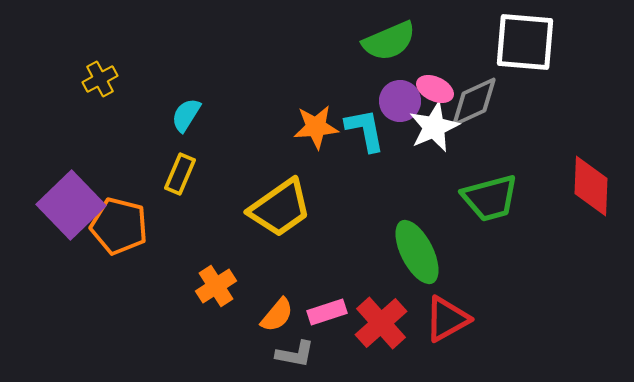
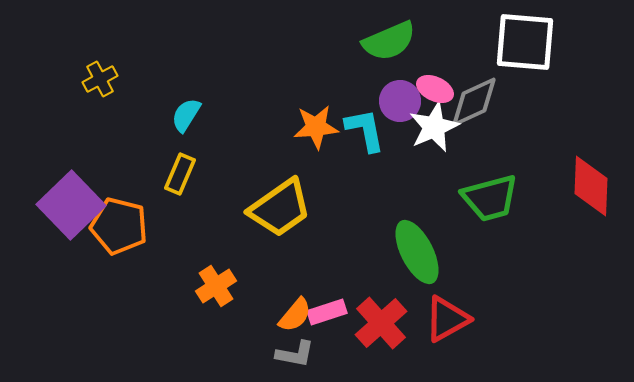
orange semicircle: moved 18 px right
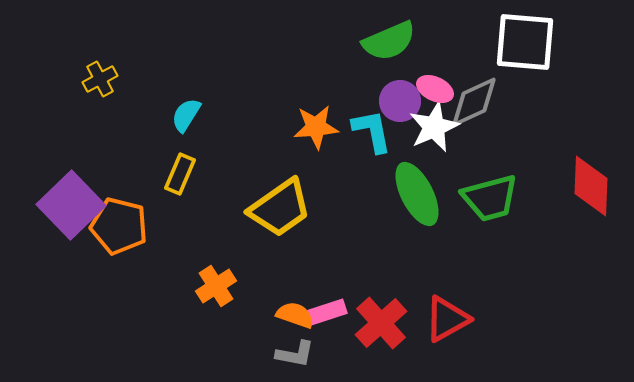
cyan L-shape: moved 7 px right, 1 px down
green ellipse: moved 58 px up
orange semicircle: rotated 111 degrees counterclockwise
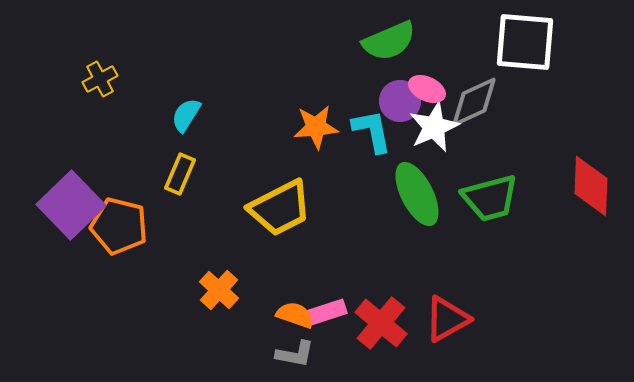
pink ellipse: moved 8 px left
yellow trapezoid: rotated 8 degrees clockwise
orange cross: moved 3 px right, 4 px down; rotated 15 degrees counterclockwise
red cross: rotated 8 degrees counterclockwise
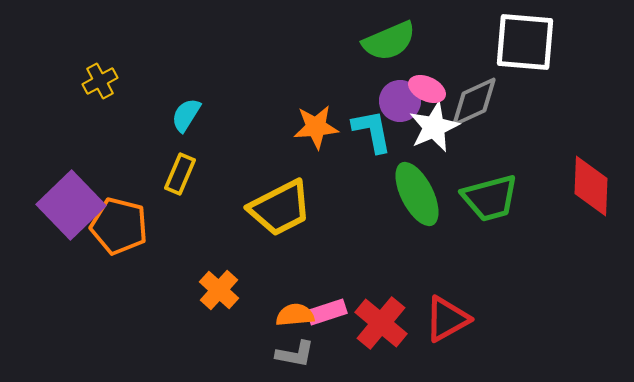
yellow cross: moved 2 px down
orange semicircle: rotated 24 degrees counterclockwise
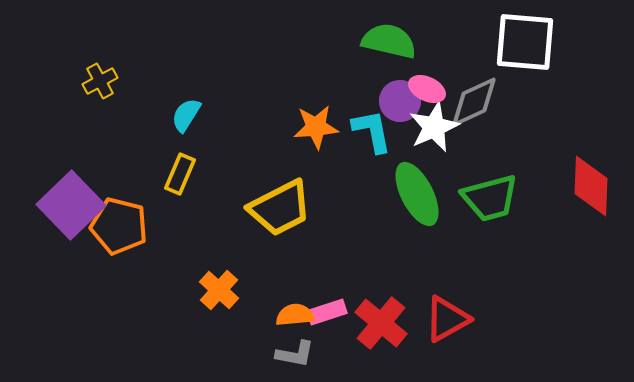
green semicircle: rotated 144 degrees counterclockwise
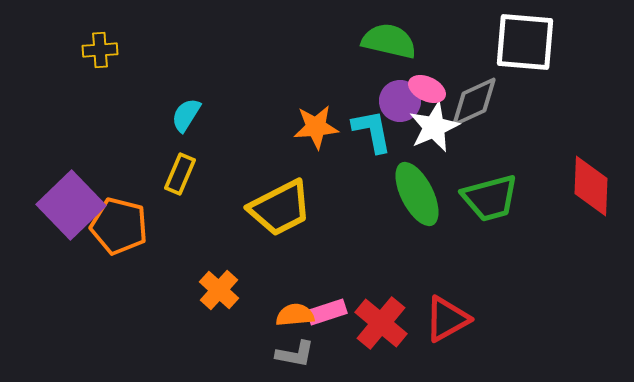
yellow cross: moved 31 px up; rotated 24 degrees clockwise
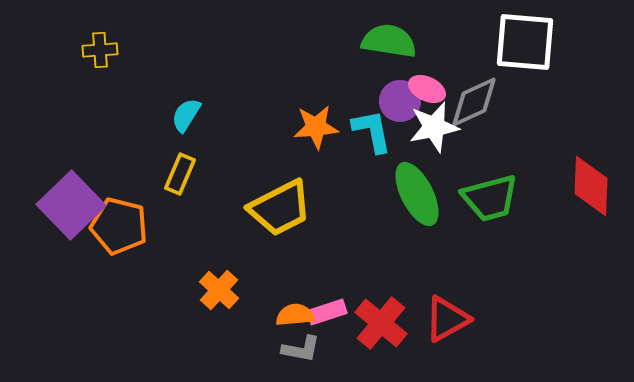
green semicircle: rotated 4 degrees counterclockwise
white star: rotated 12 degrees clockwise
gray L-shape: moved 6 px right, 5 px up
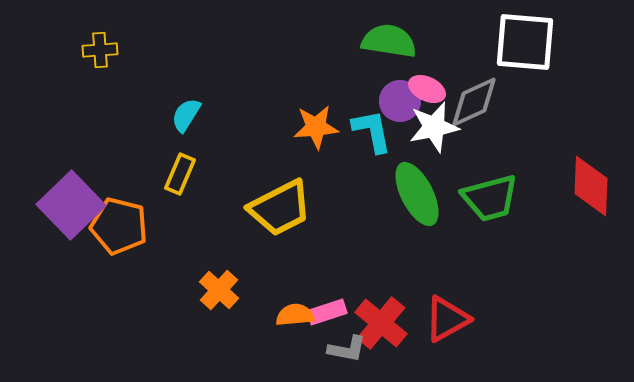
gray L-shape: moved 46 px right
